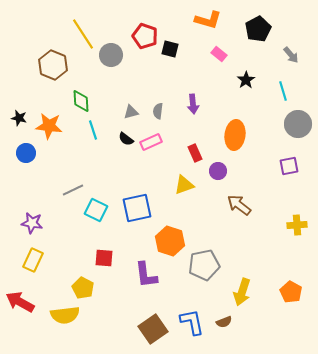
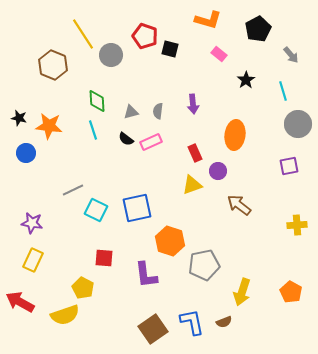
green diamond at (81, 101): moved 16 px right
yellow triangle at (184, 185): moved 8 px right
yellow semicircle at (65, 315): rotated 12 degrees counterclockwise
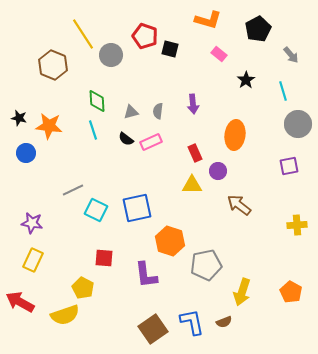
yellow triangle at (192, 185): rotated 20 degrees clockwise
gray pentagon at (204, 265): moved 2 px right
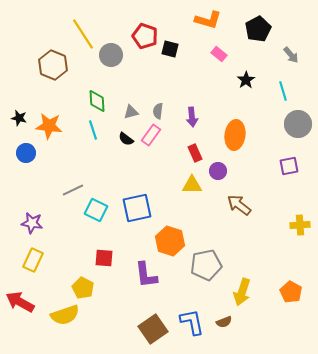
purple arrow at (193, 104): moved 1 px left, 13 px down
pink rectangle at (151, 142): moved 7 px up; rotated 30 degrees counterclockwise
yellow cross at (297, 225): moved 3 px right
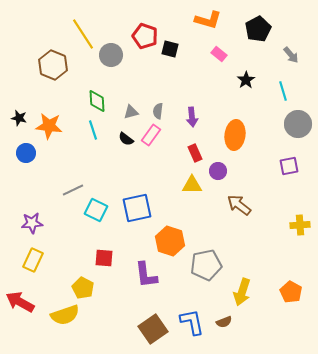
purple star at (32, 223): rotated 15 degrees counterclockwise
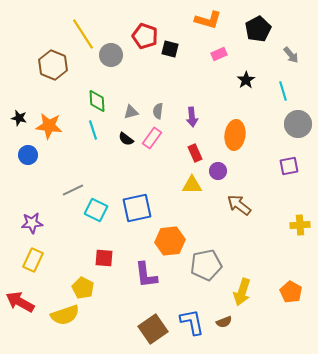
pink rectangle at (219, 54): rotated 63 degrees counterclockwise
pink rectangle at (151, 135): moved 1 px right, 3 px down
blue circle at (26, 153): moved 2 px right, 2 px down
orange hexagon at (170, 241): rotated 24 degrees counterclockwise
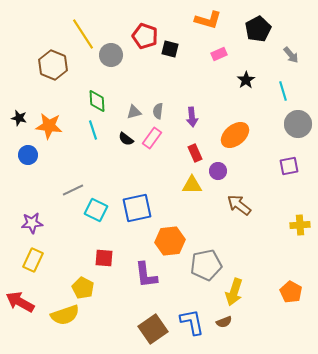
gray triangle at (131, 112): moved 3 px right
orange ellipse at (235, 135): rotated 44 degrees clockwise
yellow arrow at (242, 292): moved 8 px left
